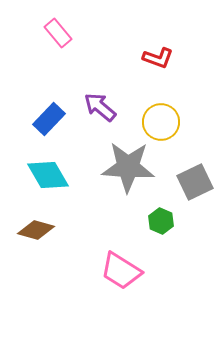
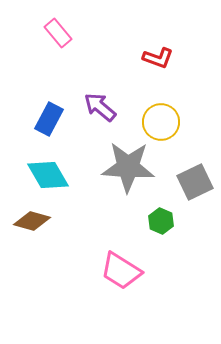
blue rectangle: rotated 16 degrees counterclockwise
brown diamond: moved 4 px left, 9 px up
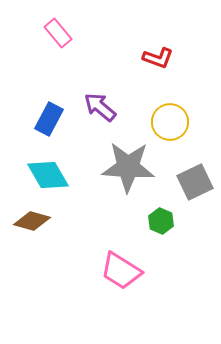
yellow circle: moved 9 px right
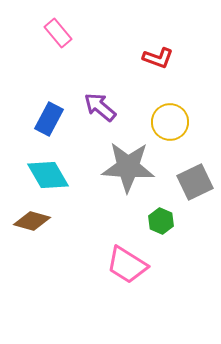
pink trapezoid: moved 6 px right, 6 px up
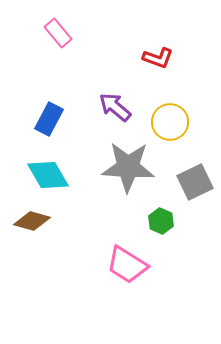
purple arrow: moved 15 px right
